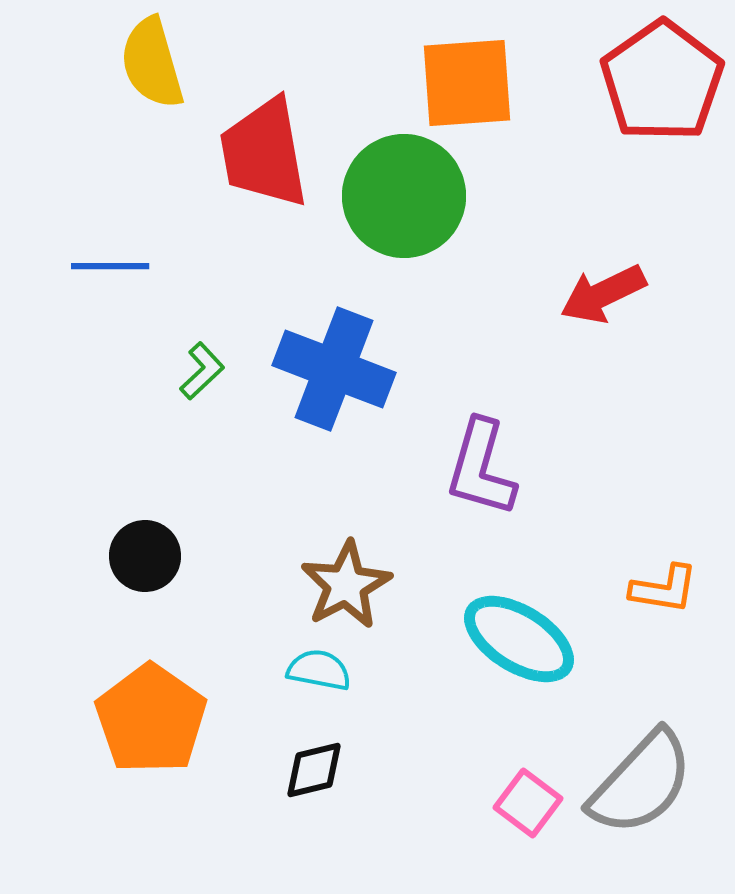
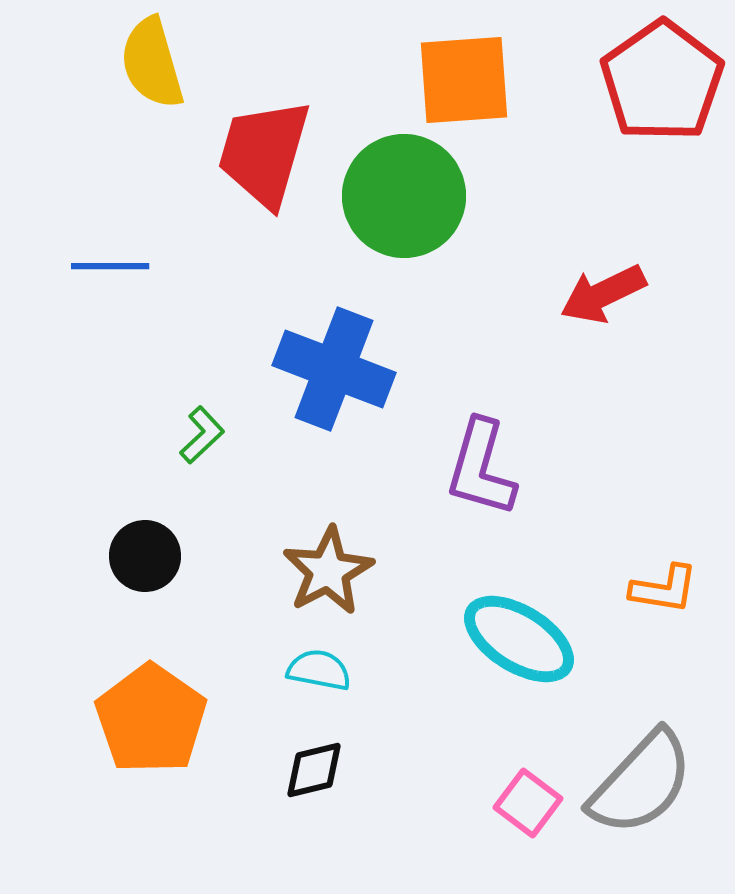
orange square: moved 3 px left, 3 px up
red trapezoid: rotated 26 degrees clockwise
green L-shape: moved 64 px down
brown star: moved 18 px left, 14 px up
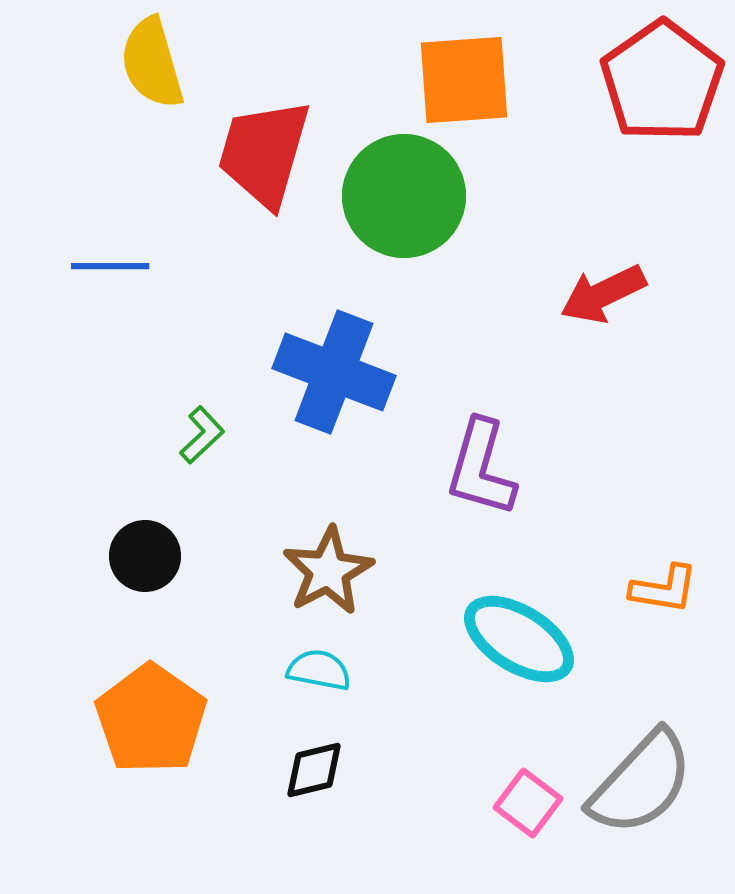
blue cross: moved 3 px down
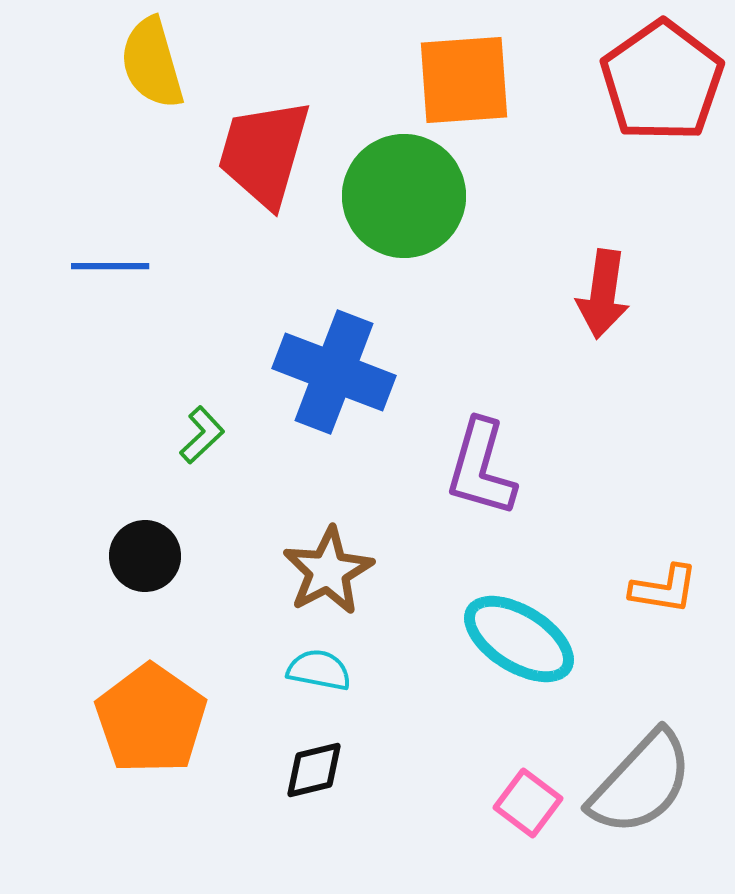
red arrow: rotated 56 degrees counterclockwise
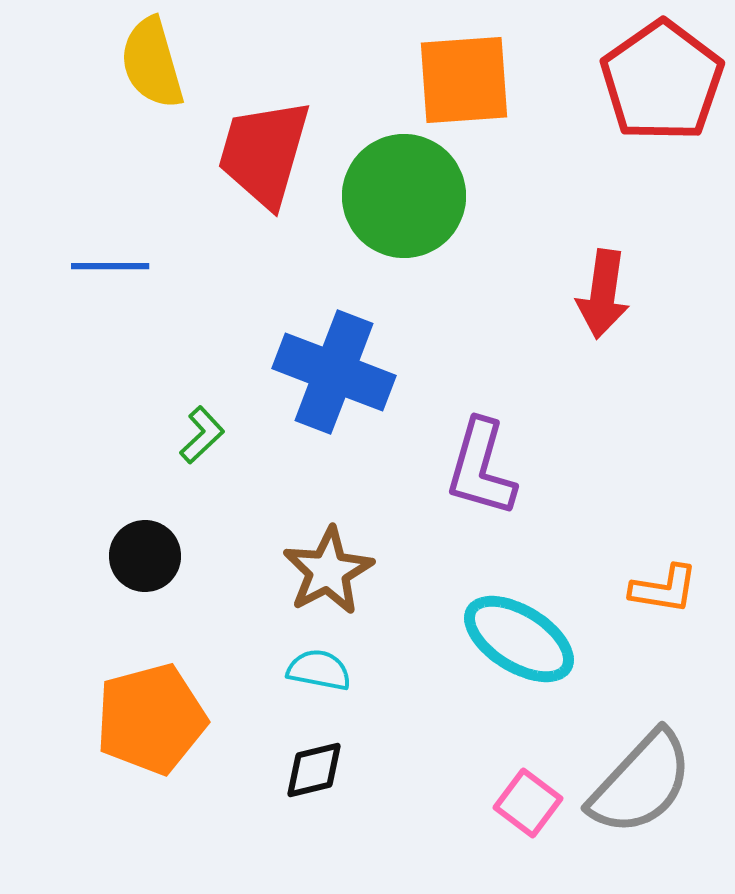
orange pentagon: rotated 22 degrees clockwise
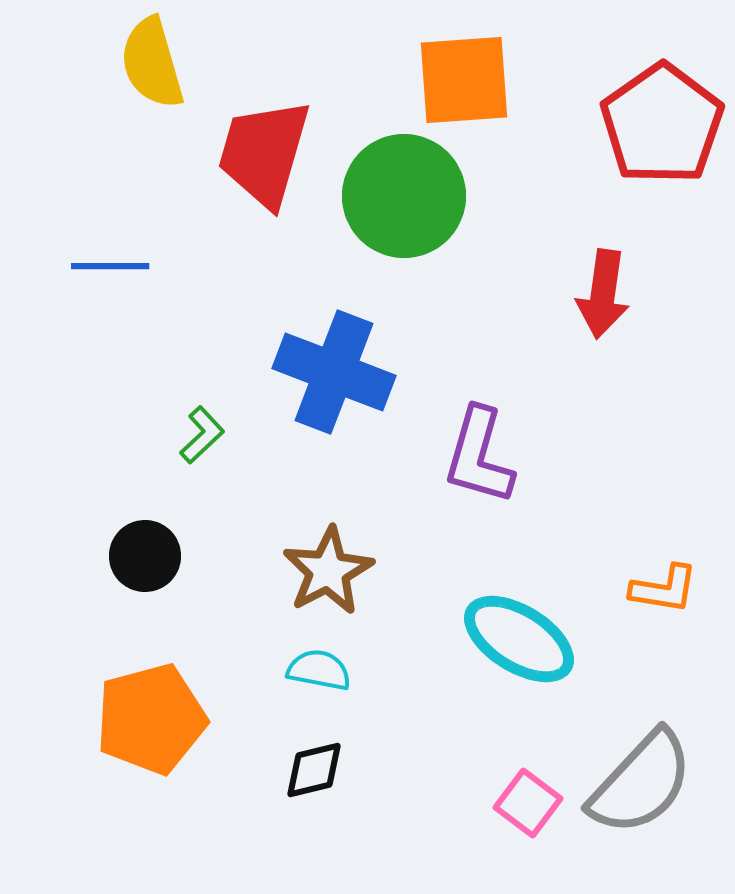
red pentagon: moved 43 px down
purple L-shape: moved 2 px left, 12 px up
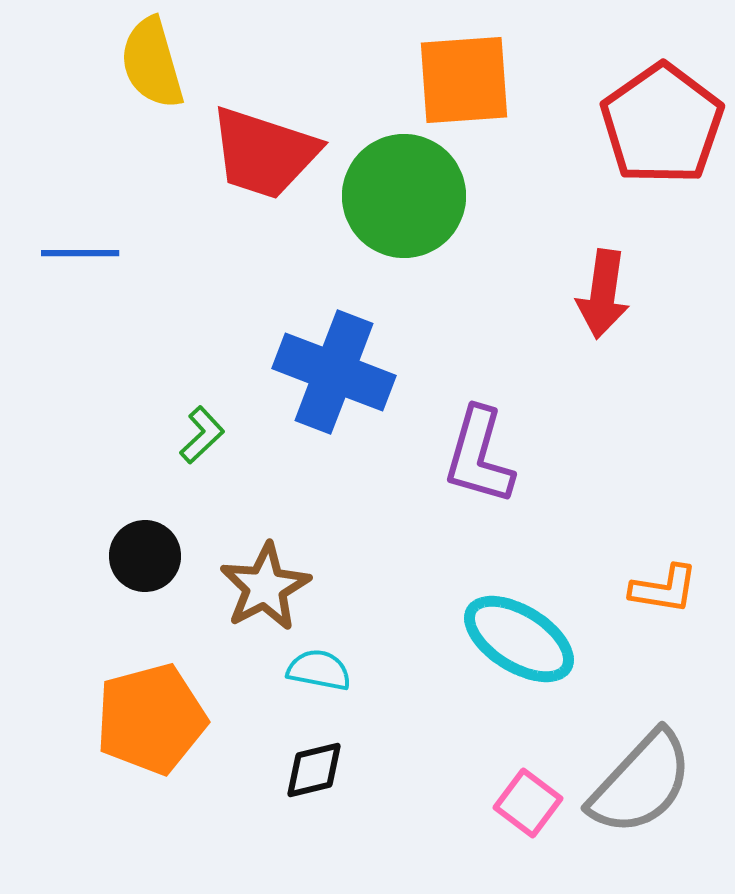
red trapezoid: rotated 88 degrees counterclockwise
blue line: moved 30 px left, 13 px up
brown star: moved 63 px left, 16 px down
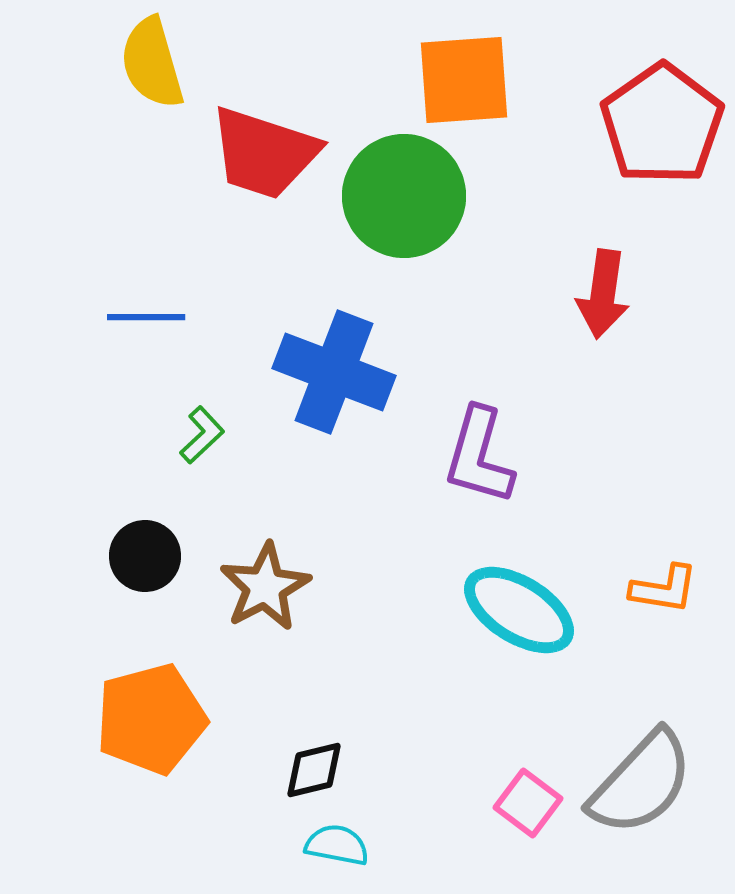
blue line: moved 66 px right, 64 px down
cyan ellipse: moved 29 px up
cyan semicircle: moved 18 px right, 175 px down
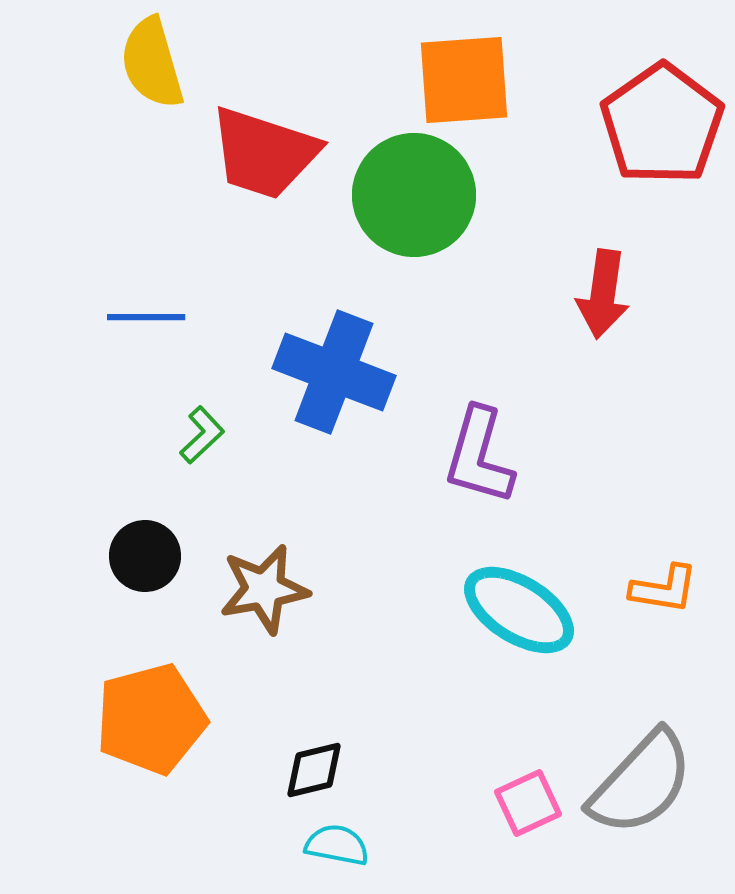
green circle: moved 10 px right, 1 px up
brown star: moved 1 px left, 2 px down; rotated 18 degrees clockwise
pink square: rotated 28 degrees clockwise
